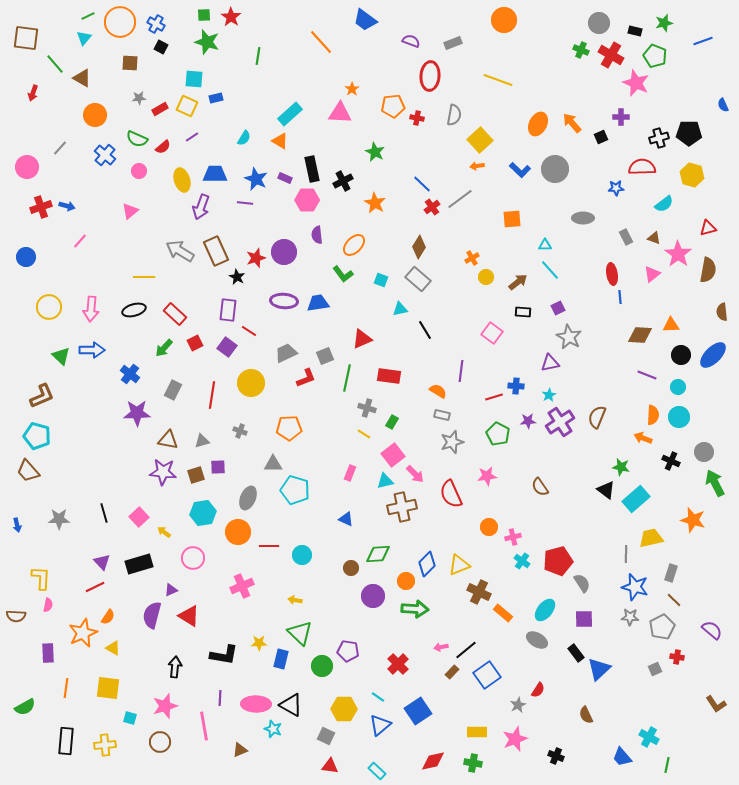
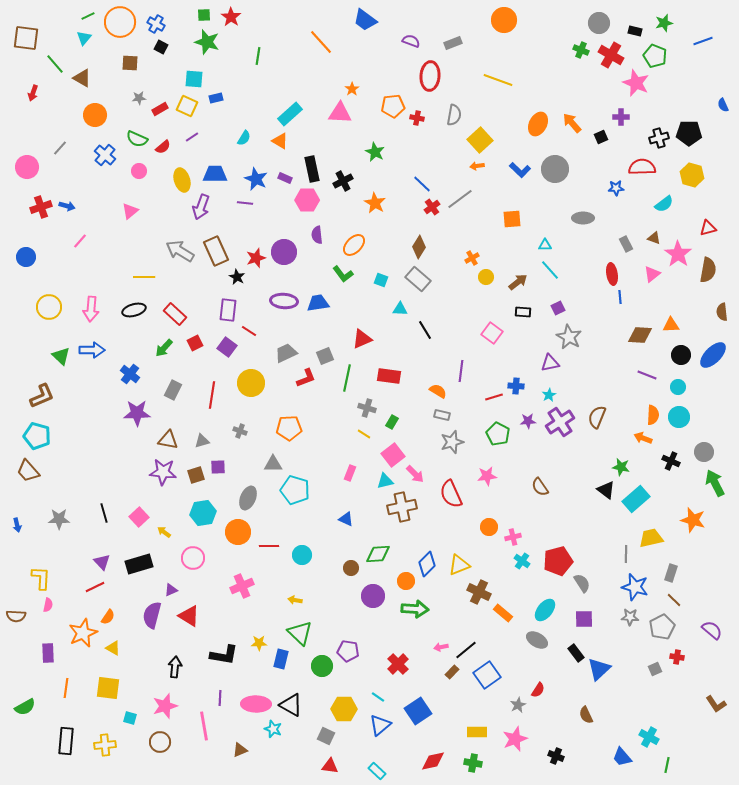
gray rectangle at (626, 237): moved 7 px down
cyan triangle at (400, 309): rotated 14 degrees clockwise
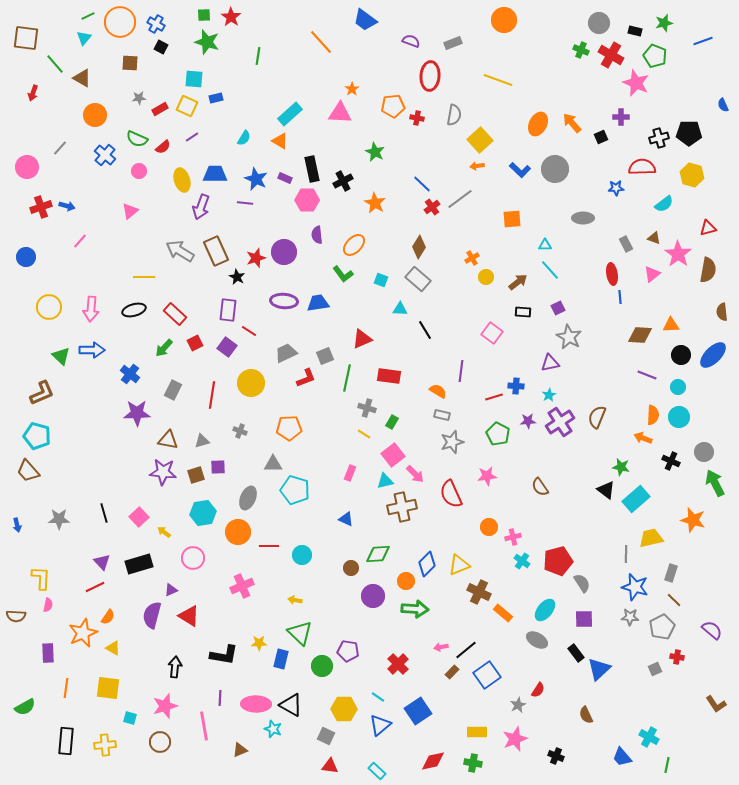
brown L-shape at (42, 396): moved 3 px up
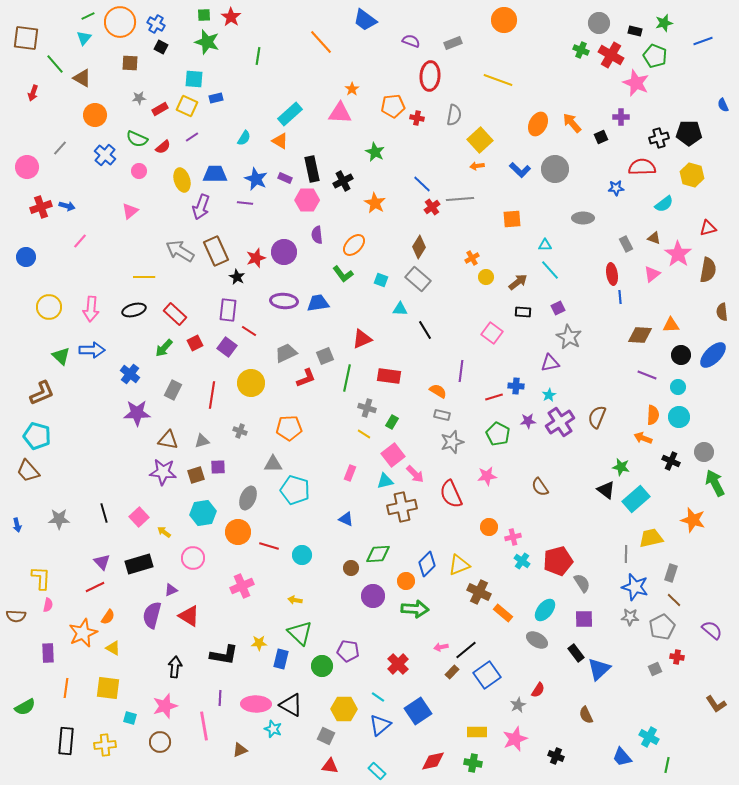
gray line at (460, 199): rotated 32 degrees clockwise
red line at (269, 546): rotated 18 degrees clockwise
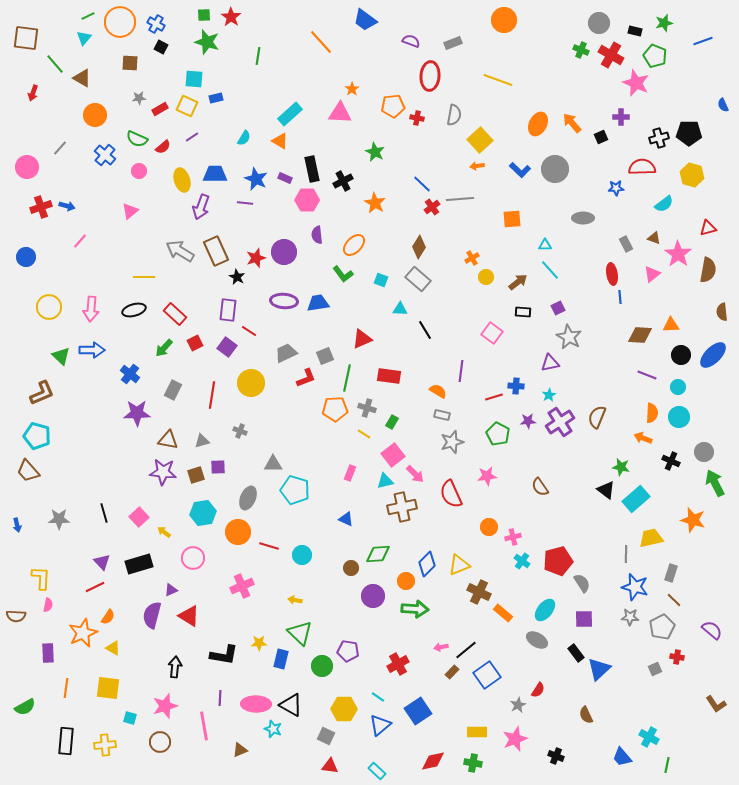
orange semicircle at (653, 415): moved 1 px left, 2 px up
orange pentagon at (289, 428): moved 46 px right, 19 px up
red cross at (398, 664): rotated 15 degrees clockwise
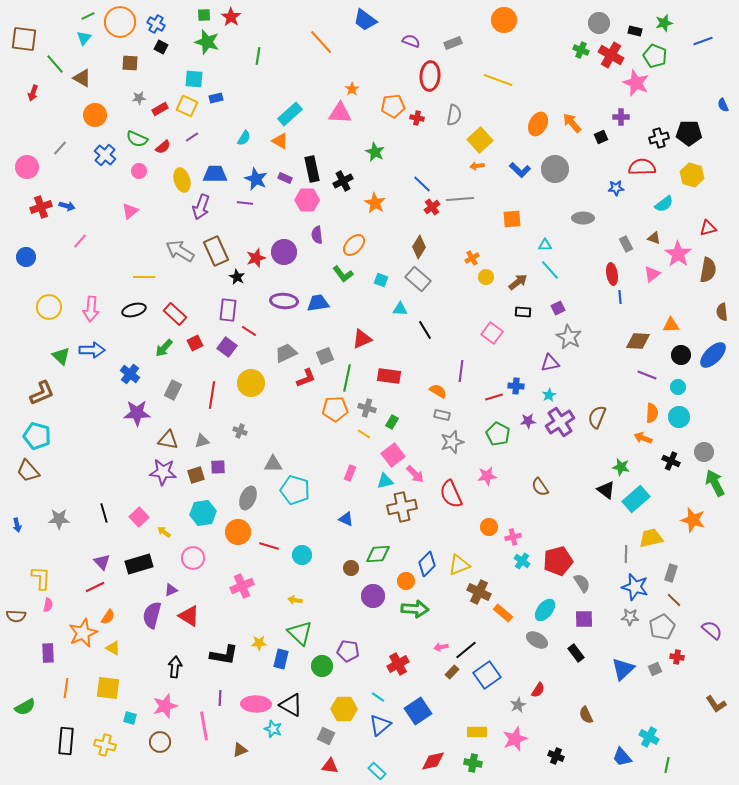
brown square at (26, 38): moved 2 px left, 1 px down
brown diamond at (640, 335): moved 2 px left, 6 px down
blue triangle at (599, 669): moved 24 px right
yellow cross at (105, 745): rotated 20 degrees clockwise
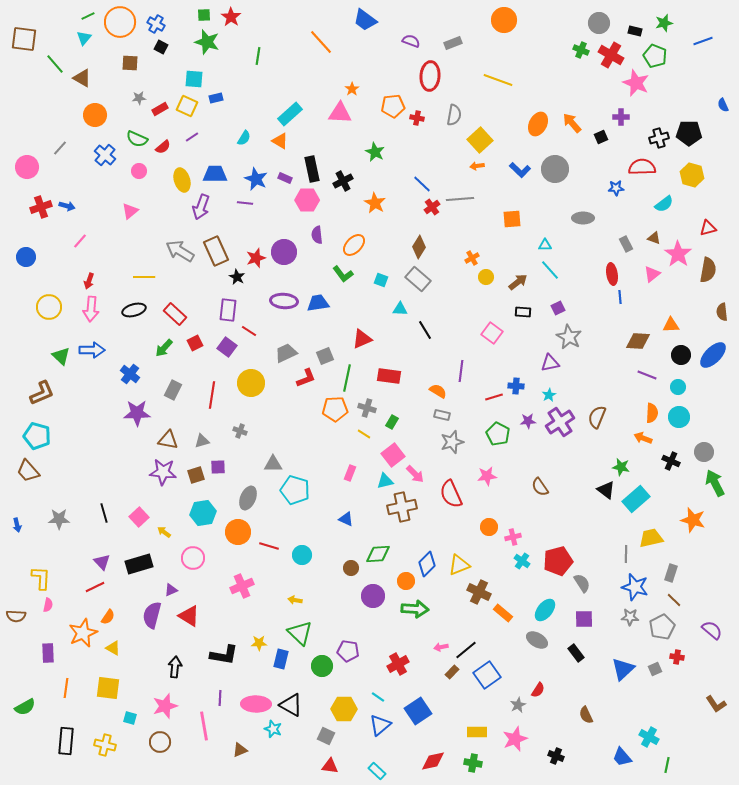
red arrow at (33, 93): moved 56 px right, 188 px down
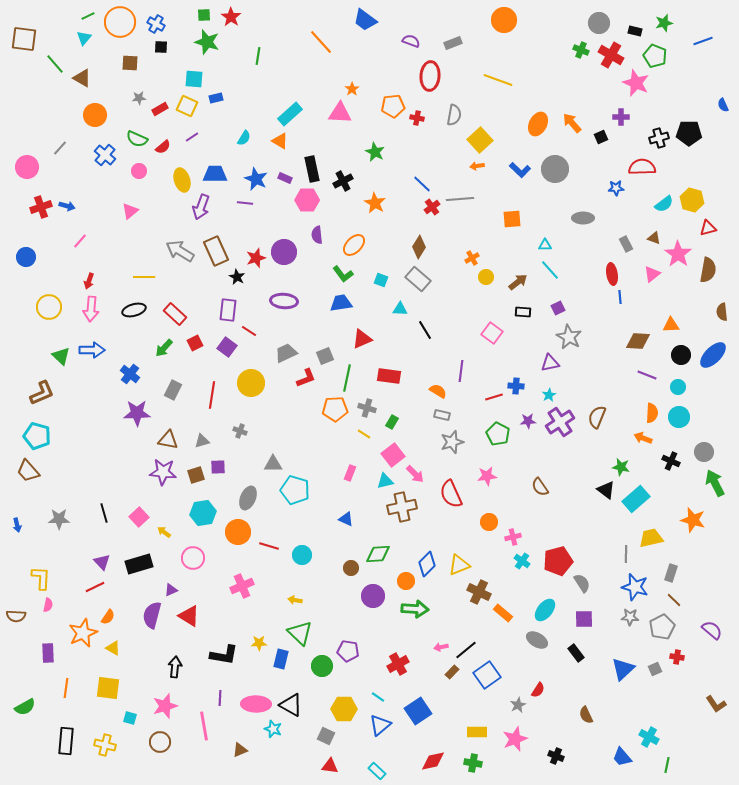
black square at (161, 47): rotated 24 degrees counterclockwise
yellow hexagon at (692, 175): moved 25 px down
blue trapezoid at (318, 303): moved 23 px right
orange circle at (489, 527): moved 5 px up
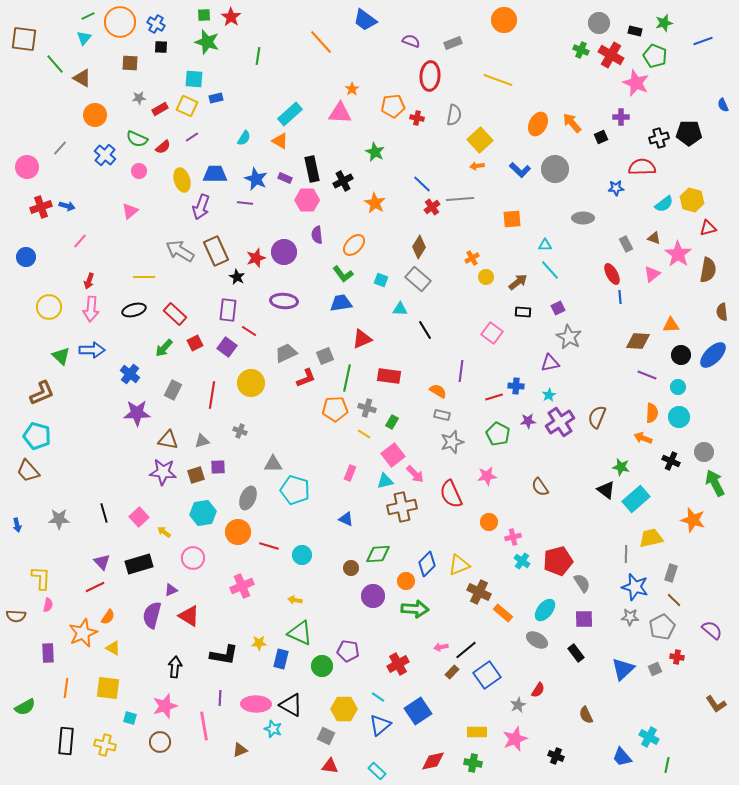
red ellipse at (612, 274): rotated 20 degrees counterclockwise
green triangle at (300, 633): rotated 20 degrees counterclockwise
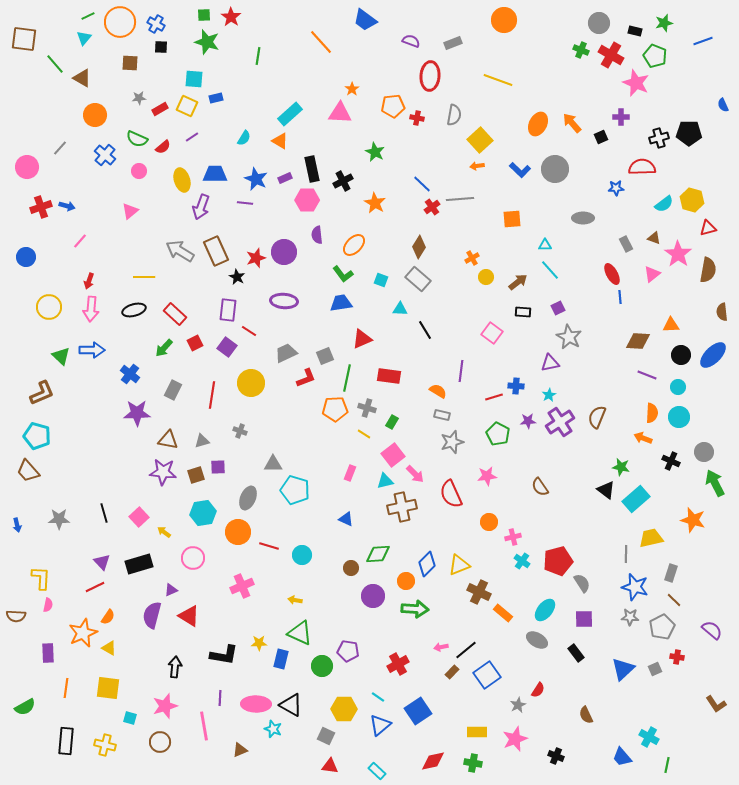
purple rectangle at (285, 178): rotated 48 degrees counterclockwise
yellow triangle at (113, 648): moved 4 px left
